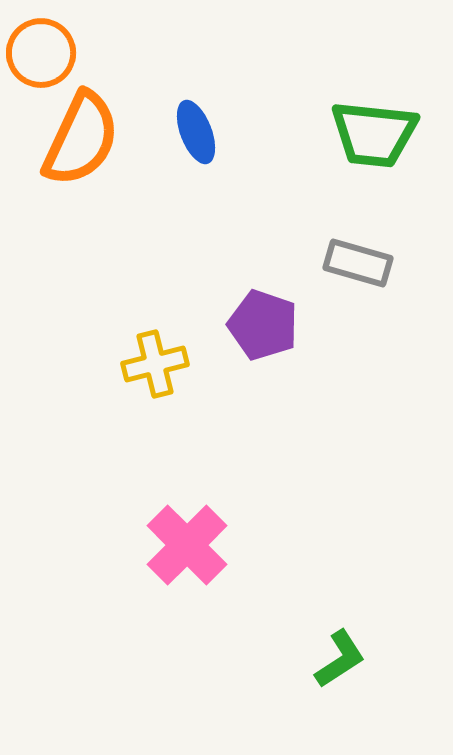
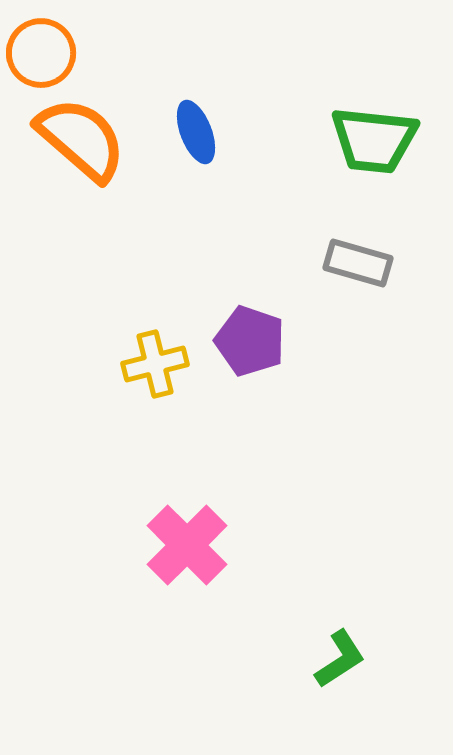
green trapezoid: moved 6 px down
orange semicircle: rotated 74 degrees counterclockwise
purple pentagon: moved 13 px left, 16 px down
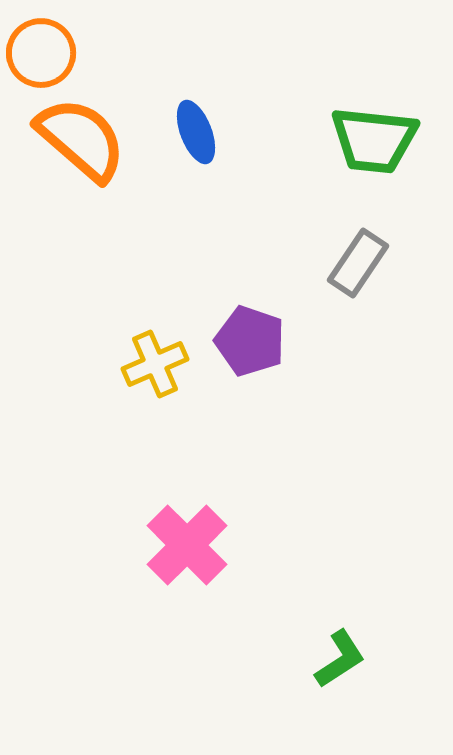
gray rectangle: rotated 72 degrees counterclockwise
yellow cross: rotated 10 degrees counterclockwise
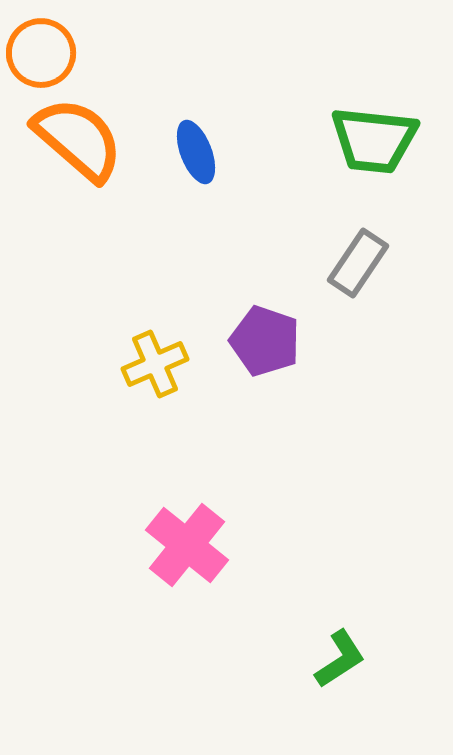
blue ellipse: moved 20 px down
orange semicircle: moved 3 px left
purple pentagon: moved 15 px right
pink cross: rotated 6 degrees counterclockwise
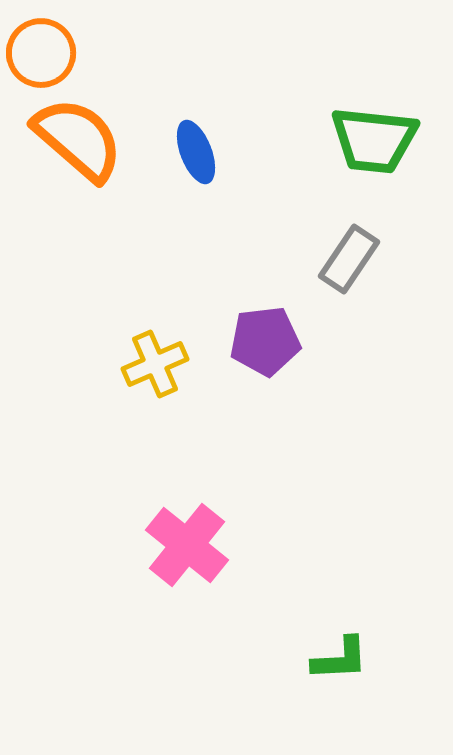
gray rectangle: moved 9 px left, 4 px up
purple pentagon: rotated 26 degrees counterclockwise
green L-shape: rotated 30 degrees clockwise
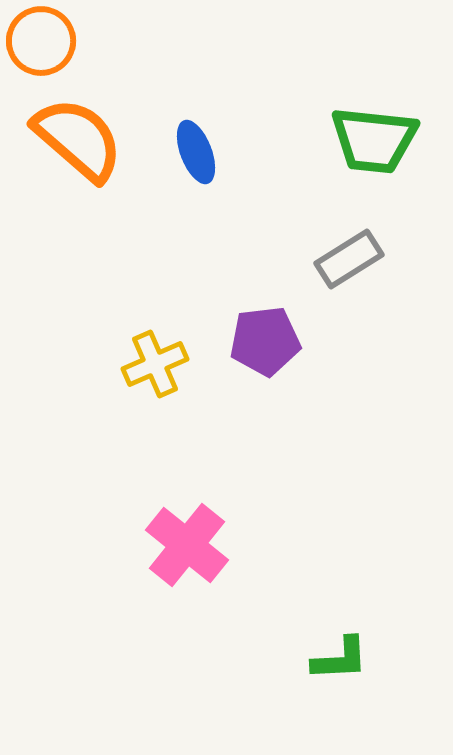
orange circle: moved 12 px up
gray rectangle: rotated 24 degrees clockwise
